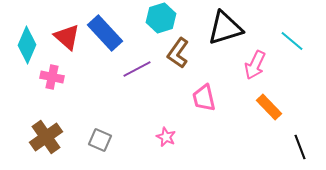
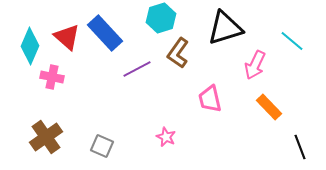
cyan diamond: moved 3 px right, 1 px down
pink trapezoid: moved 6 px right, 1 px down
gray square: moved 2 px right, 6 px down
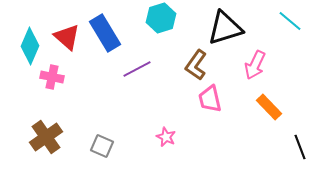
blue rectangle: rotated 12 degrees clockwise
cyan line: moved 2 px left, 20 px up
brown L-shape: moved 18 px right, 12 px down
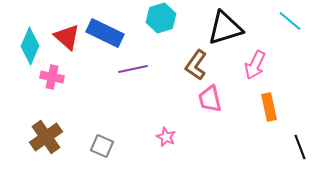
blue rectangle: rotated 33 degrees counterclockwise
purple line: moved 4 px left; rotated 16 degrees clockwise
orange rectangle: rotated 32 degrees clockwise
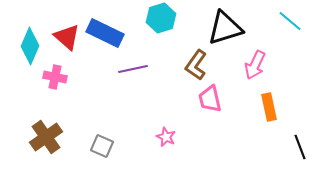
pink cross: moved 3 px right
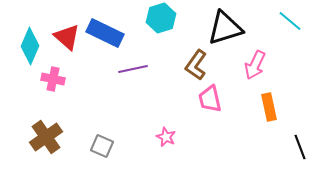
pink cross: moved 2 px left, 2 px down
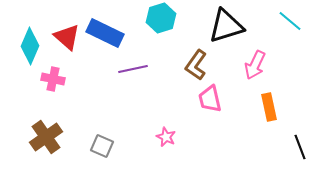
black triangle: moved 1 px right, 2 px up
